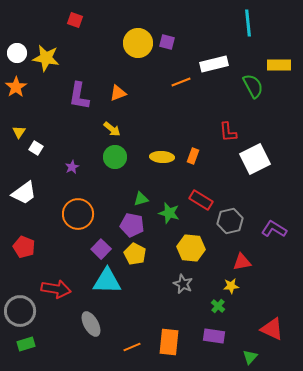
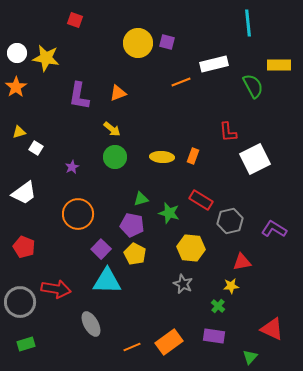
yellow triangle at (19, 132): rotated 40 degrees clockwise
gray circle at (20, 311): moved 9 px up
orange rectangle at (169, 342): rotated 48 degrees clockwise
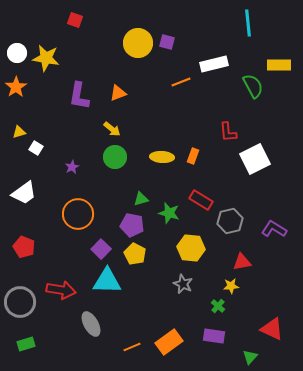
red arrow at (56, 289): moved 5 px right, 1 px down
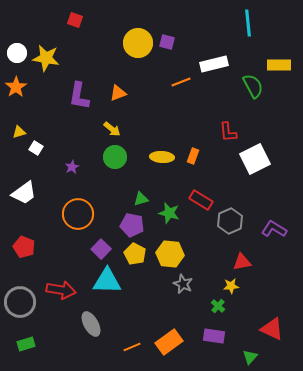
gray hexagon at (230, 221): rotated 10 degrees counterclockwise
yellow hexagon at (191, 248): moved 21 px left, 6 px down
